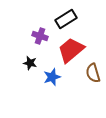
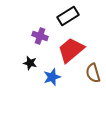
black rectangle: moved 2 px right, 3 px up
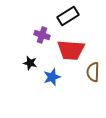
purple cross: moved 2 px right, 1 px up
red trapezoid: rotated 136 degrees counterclockwise
brown semicircle: moved 1 px up; rotated 18 degrees clockwise
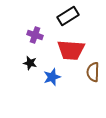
purple cross: moved 7 px left
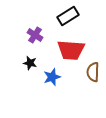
purple cross: rotated 14 degrees clockwise
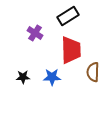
purple cross: moved 2 px up
red trapezoid: rotated 96 degrees counterclockwise
black star: moved 7 px left, 14 px down; rotated 16 degrees counterclockwise
blue star: rotated 18 degrees clockwise
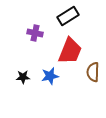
purple cross: rotated 21 degrees counterclockwise
red trapezoid: moved 1 px left, 1 px down; rotated 24 degrees clockwise
blue star: moved 2 px left, 1 px up; rotated 12 degrees counterclockwise
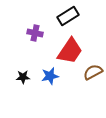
red trapezoid: rotated 12 degrees clockwise
brown semicircle: rotated 60 degrees clockwise
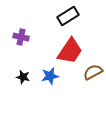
purple cross: moved 14 px left, 4 px down
black star: rotated 16 degrees clockwise
